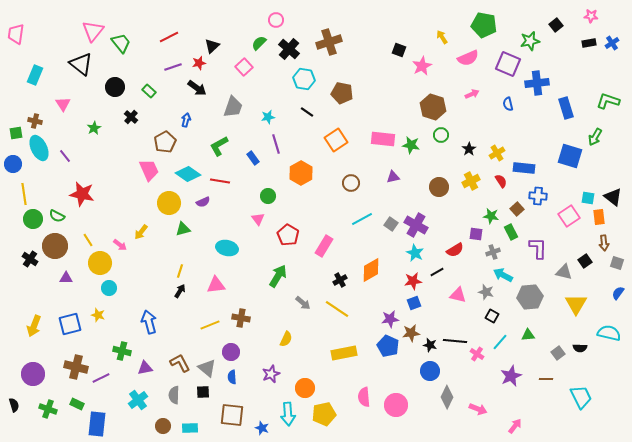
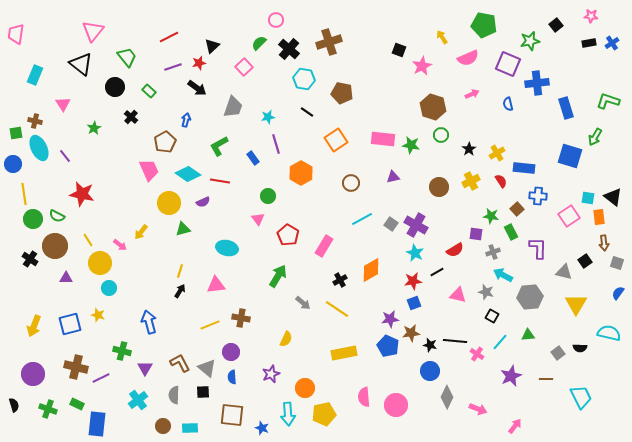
green trapezoid at (121, 43): moved 6 px right, 14 px down
purple triangle at (145, 368): rotated 49 degrees counterclockwise
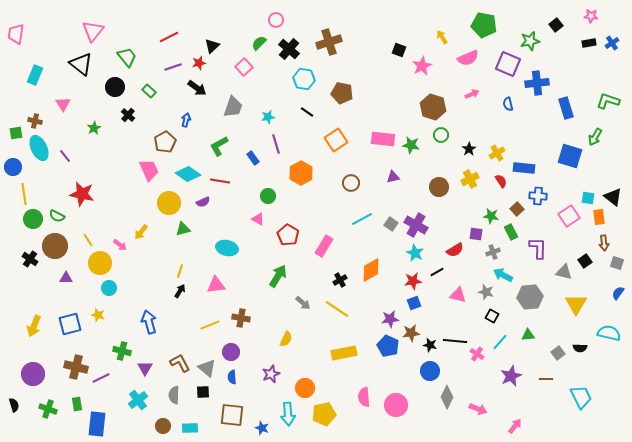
black cross at (131, 117): moved 3 px left, 2 px up
blue circle at (13, 164): moved 3 px down
yellow cross at (471, 181): moved 1 px left, 2 px up
pink triangle at (258, 219): rotated 24 degrees counterclockwise
green rectangle at (77, 404): rotated 56 degrees clockwise
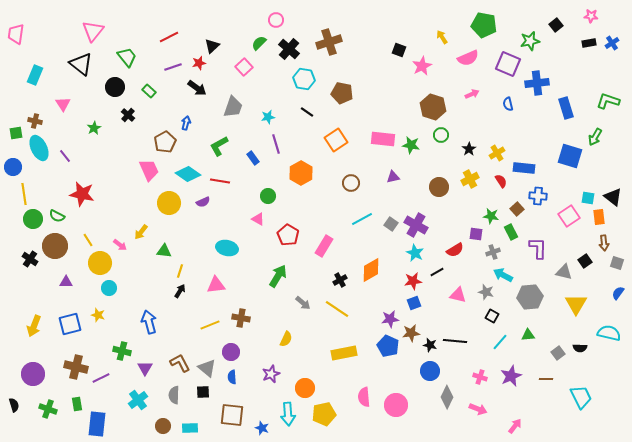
blue arrow at (186, 120): moved 3 px down
green triangle at (183, 229): moved 19 px left, 22 px down; rotated 21 degrees clockwise
purple triangle at (66, 278): moved 4 px down
pink cross at (477, 354): moved 3 px right, 23 px down; rotated 16 degrees counterclockwise
